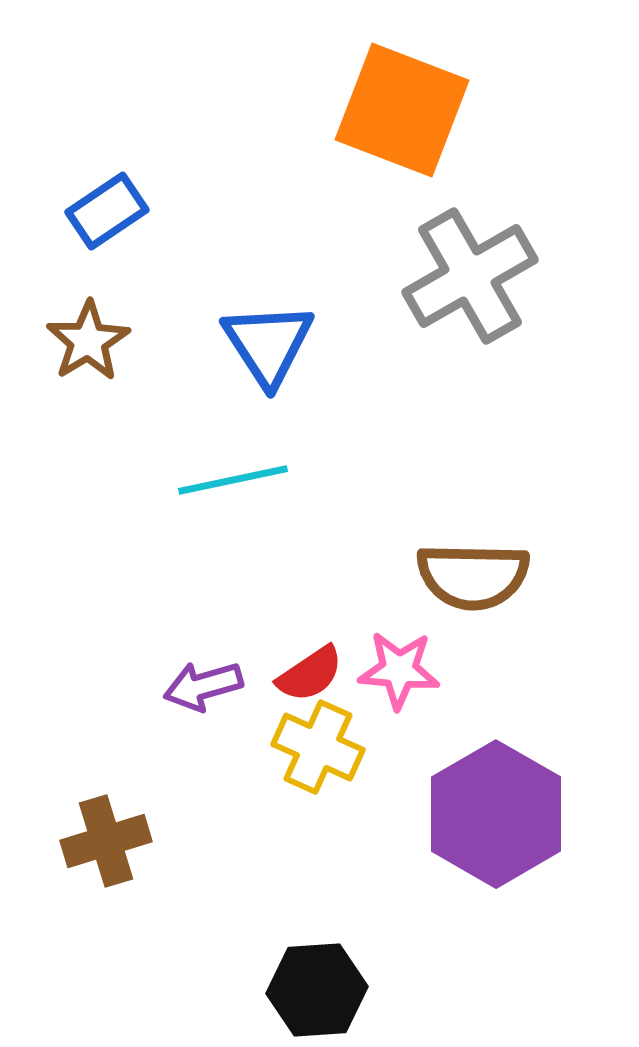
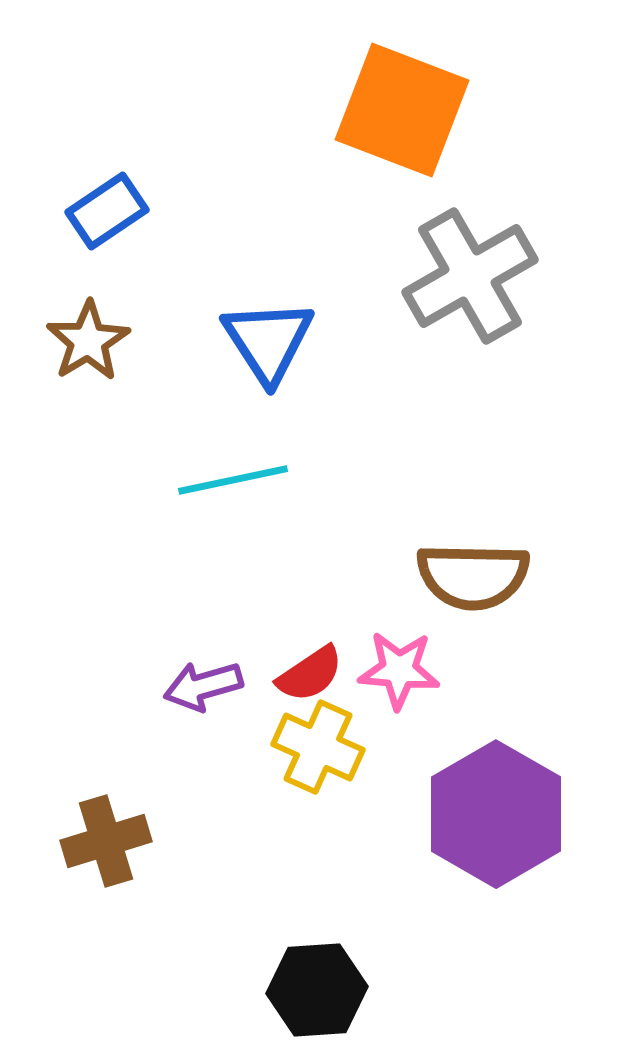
blue triangle: moved 3 px up
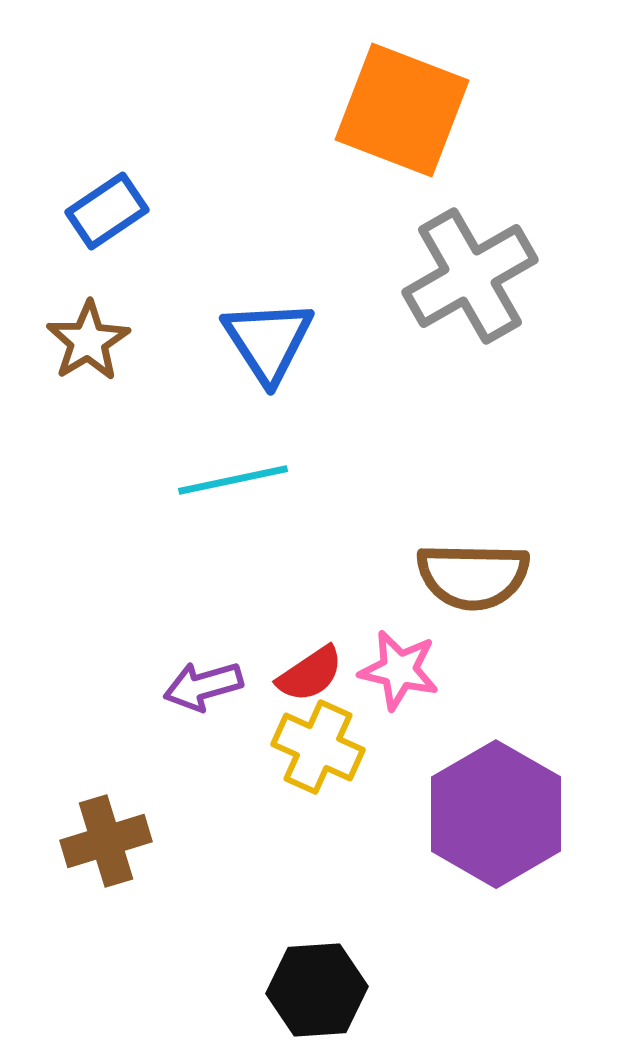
pink star: rotated 8 degrees clockwise
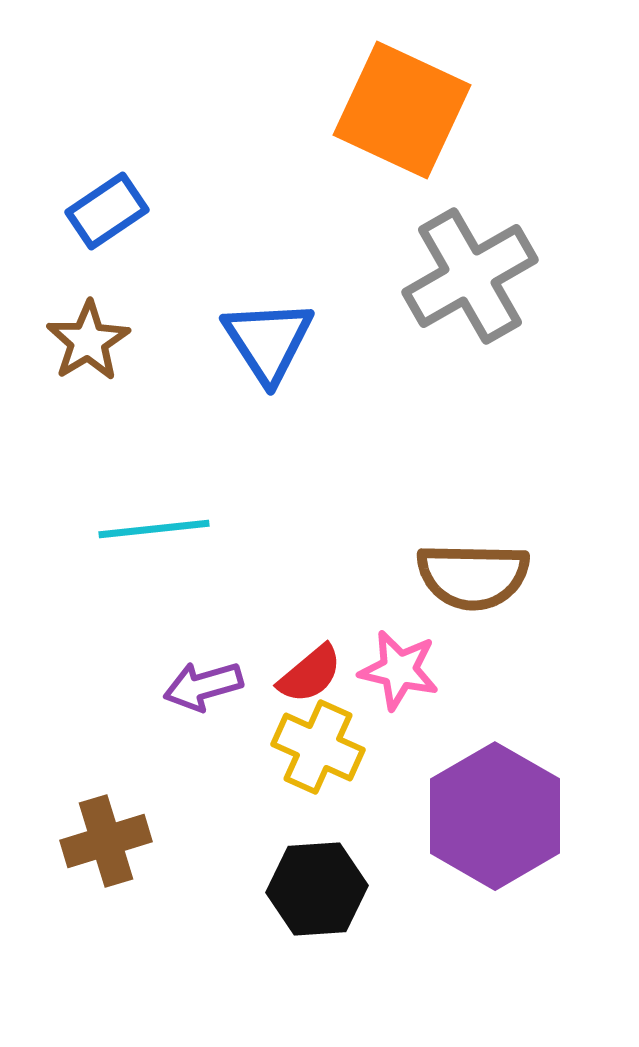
orange square: rotated 4 degrees clockwise
cyan line: moved 79 px left, 49 px down; rotated 6 degrees clockwise
red semicircle: rotated 6 degrees counterclockwise
purple hexagon: moved 1 px left, 2 px down
black hexagon: moved 101 px up
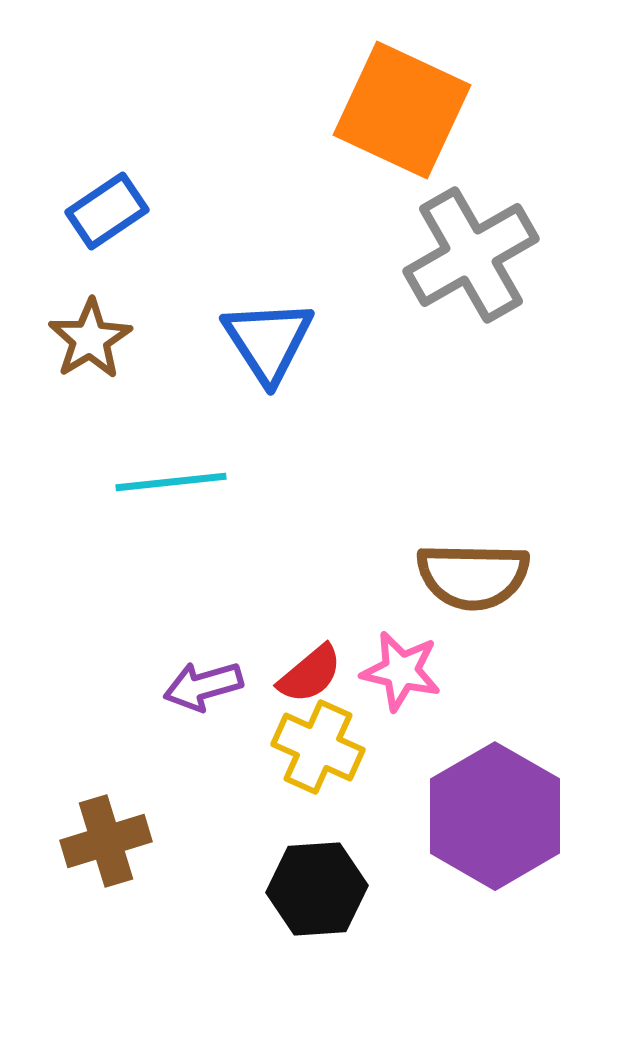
gray cross: moved 1 px right, 21 px up
brown star: moved 2 px right, 2 px up
cyan line: moved 17 px right, 47 px up
pink star: moved 2 px right, 1 px down
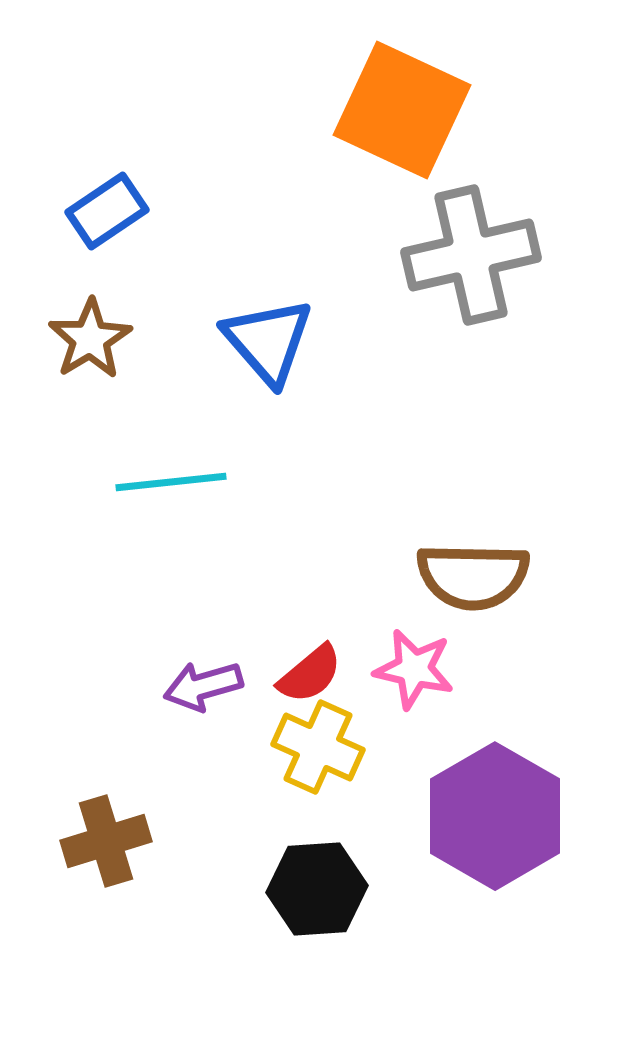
gray cross: rotated 17 degrees clockwise
blue triangle: rotated 8 degrees counterclockwise
pink star: moved 13 px right, 2 px up
